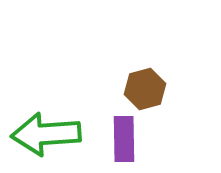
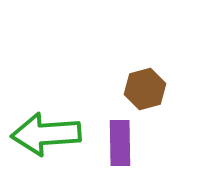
purple rectangle: moved 4 px left, 4 px down
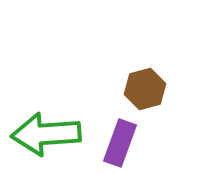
purple rectangle: rotated 21 degrees clockwise
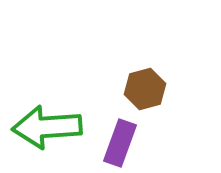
green arrow: moved 1 px right, 7 px up
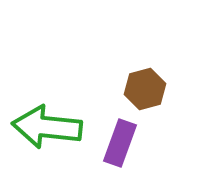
green arrow: rotated 10 degrees clockwise
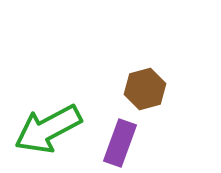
green arrow: moved 1 px right, 2 px down; rotated 34 degrees counterclockwise
